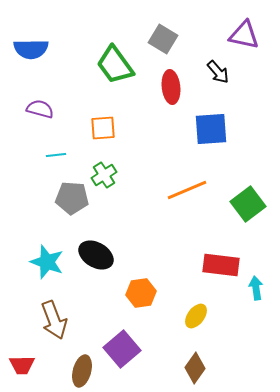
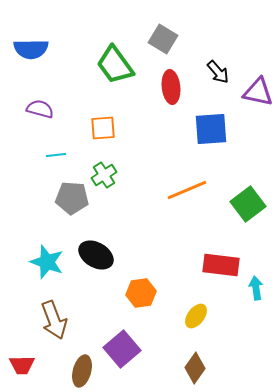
purple triangle: moved 14 px right, 57 px down
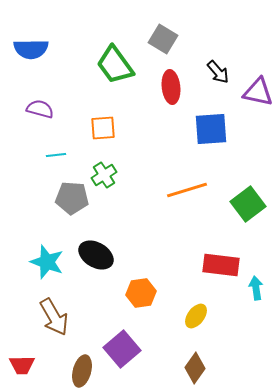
orange line: rotated 6 degrees clockwise
brown arrow: moved 3 px up; rotated 9 degrees counterclockwise
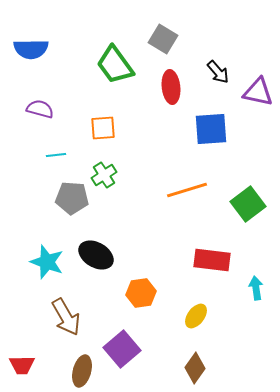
red rectangle: moved 9 px left, 5 px up
brown arrow: moved 12 px right
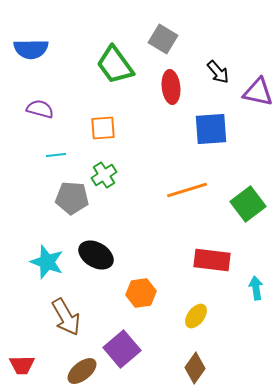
brown ellipse: rotated 36 degrees clockwise
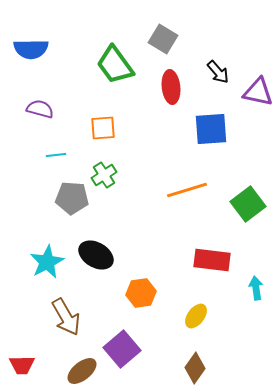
cyan star: rotated 24 degrees clockwise
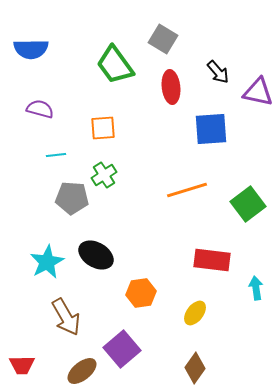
yellow ellipse: moved 1 px left, 3 px up
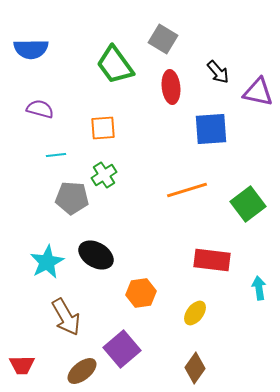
cyan arrow: moved 3 px right
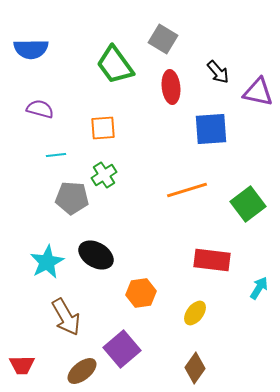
cyan arrow: rotated 40 degrees clockwise
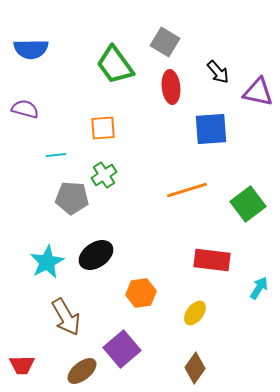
gray square: moved 2 px right, 3 px down
purple semicircle: moved 15 px left
black ellipse: rotated 64 degrees counterclockwise
